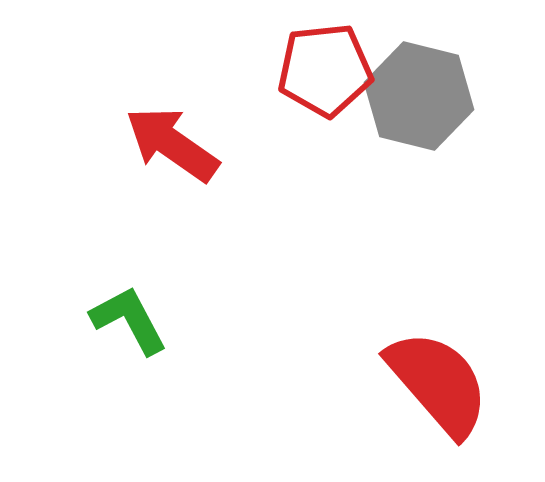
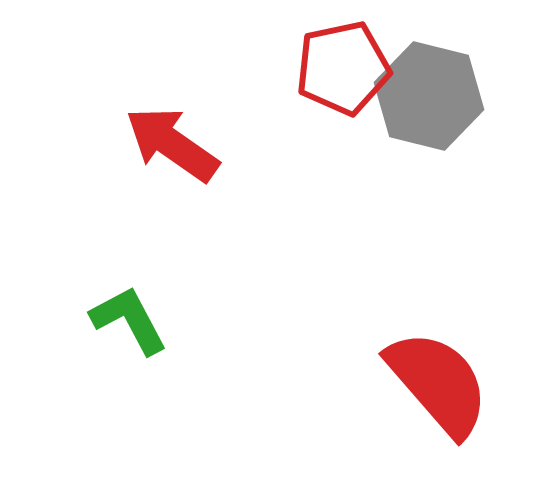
red pentagon: moved 18 px right, 2 px up; rotated 6 degrees counterclockwise
gray hexagon: moved 10 px right
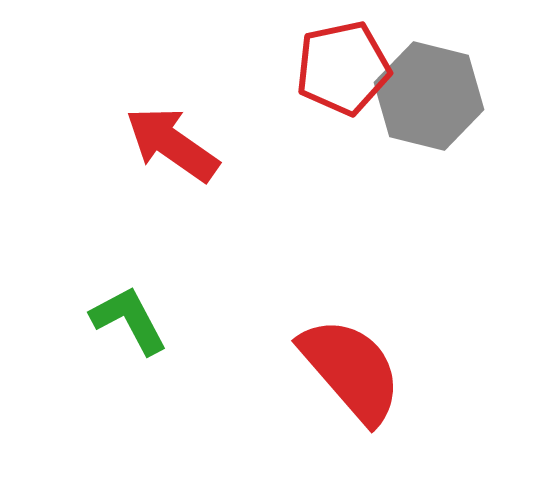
red semicircle: moved 87 px left, 13 px up
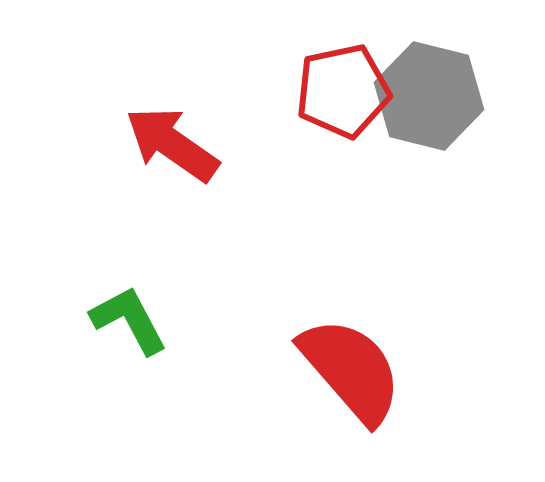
red pentagon: moved 23 px down
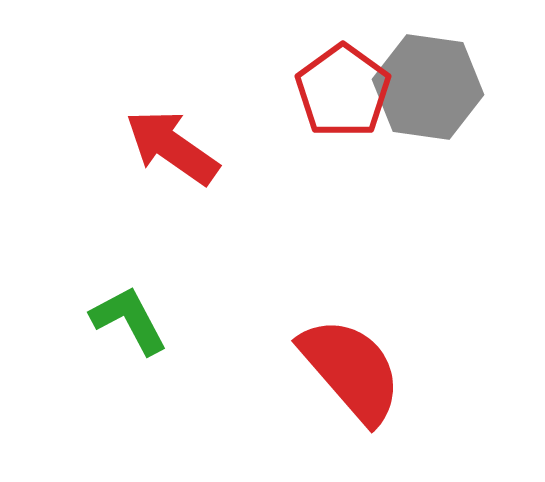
red pentagon: rotated 24 degrees counterclockwise
gray hexagon: moved 1 px left, 9 px up; rotated 6 degrees counterclockwise
red arrow: moved 3 px down
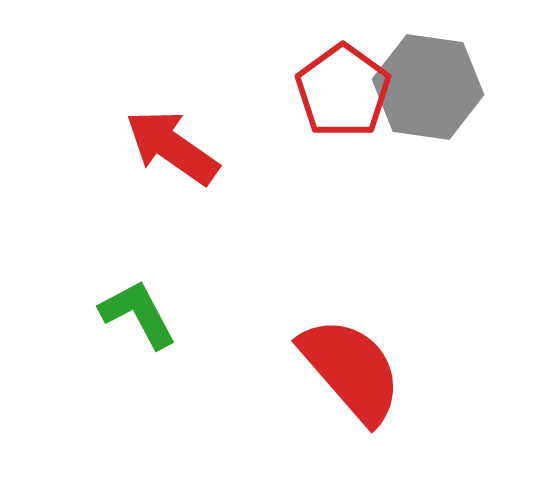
green L-shape: moved 9 px right, 6 px up
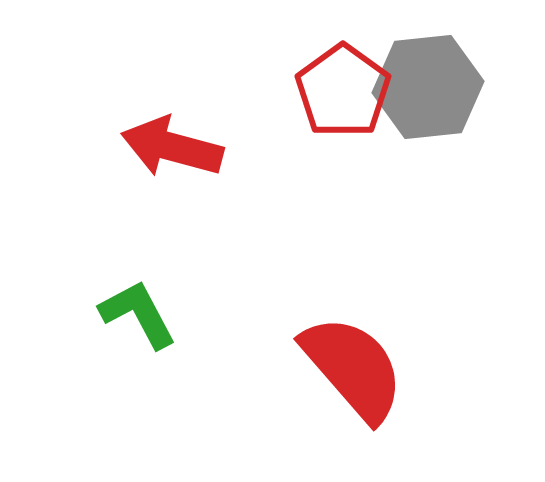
gray hexagon: rotated 14 degrees counterclockwise
red arrow: rotated 20 degrees counterclockwise
red semicircle: moved 2 px right, 2 px up
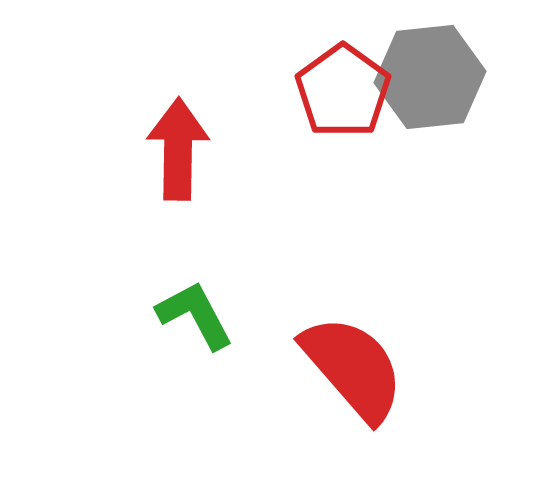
gray hexagon: moved 2 px right, 10 px up
red arrow: moved 6 px right, 2 px down; rotated 76 degrees clockwise
green L-shape: moved 57 px right, 1 px down
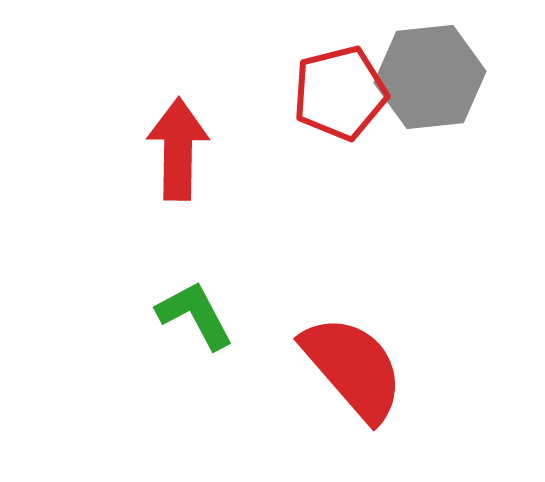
red pentagon: moved 3 px left, 2 px down; rotated 22 degrees clockwise
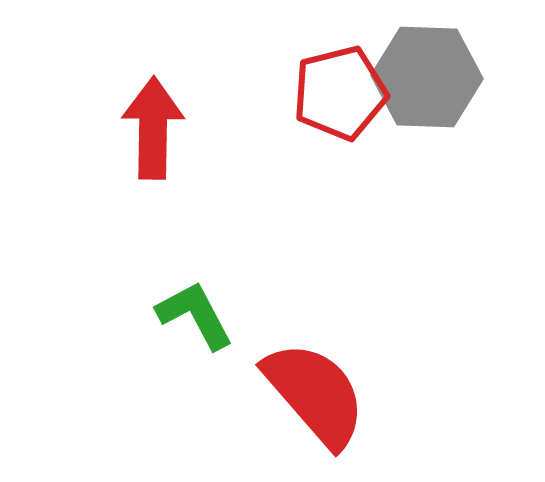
gray hexagon: moved 3 px left; rotated 8 degrees clockwise
red arrow: moved 25 px left, 21 px up
red semicircle: moved 38 px left, 26 px down
